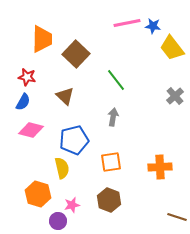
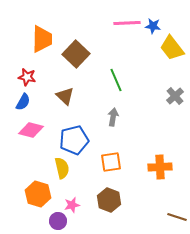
pink line: rotated 8 degrees clockwise
green line: rotated 15 degrees clockwise
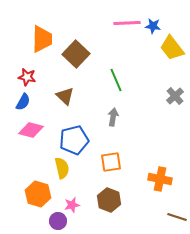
orange cross: moved 12 px down; rotated 15 degrees clockwise
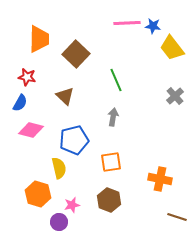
orange trapezoid: moved 3 px left
blue semicircle: moved 3 px left, 1 px down
yellow semicircle: moved 3 px left
purple circle: moved 1 px right, 1 px down
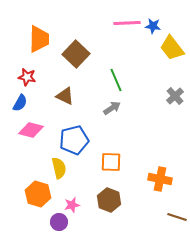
brown triangle: rotated 18 degrees counterclockwise
gray arrow: moved 1 px left, 9 px up; rotated 48 degrees clockwise
orange square: rotated 10 degrees clockwise
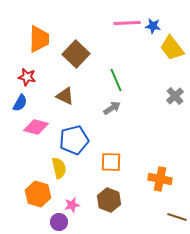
pink diamond: moved 5 px right, 3 px up
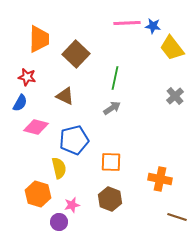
green line: moved 1 px left, 2 px up; rotated 35 degrees clockwise
brown hexagon: moved 1 px right, 1 px up
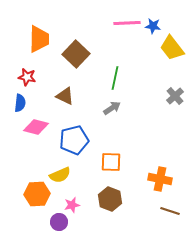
blue semicircle: rotated 24 degrees counterclockwise
yellow semicircle: moved 1 px right, 7 px down; rotated 80 degrees clockwise
orange hexagon: moved 1 px left; rotated 20 degrees counterclockwise
brown line: moved 7 px left, 6 px up
